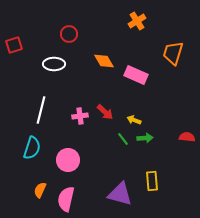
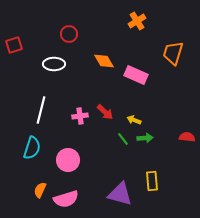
pink semicircle: rotated 120 degrees counterclockwise
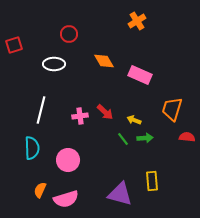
orange trapezoid: moved 1 px left, 56 px down
pink rectangle: moved 4 px right
cyan semicircle: rotated 20 degrees counterclockwise
